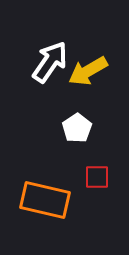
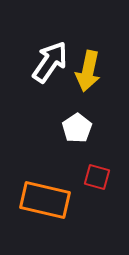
yellow arrow: rotated 48 degrees counterclockwise
red square: rotated 16 degrees clockwise
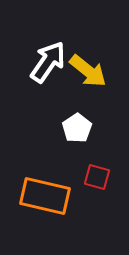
white arrow: moved 2 px left
yellow arrow: rotated 63 degrees counterclockwise
orange rectangle: moved 4 px up
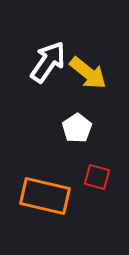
yellow arrow: moved 2 px down
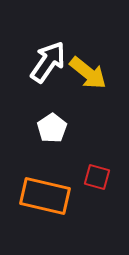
white pentagon: moved 25 px left
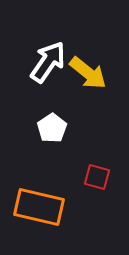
orange rectangle: moved 6 px left, 11 px down
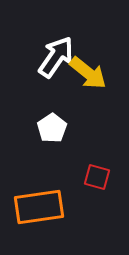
white arrow: moved 8 px right, 5 px up
orange rectangle: rotated 21 degrees counterclockwise
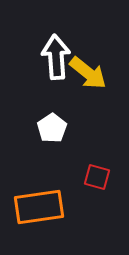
white arrow: rotated 39 degrees counterclockwise
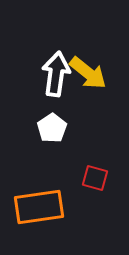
white arrow: moved 17 px down; rotated 12 degrees clockwise
red square: moved 2 px left, 1 px down
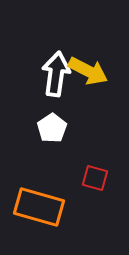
yellow arrow: moved 2 px up; rotated 12 degrees counterclockwise
orange rectangle: rotated 24 degrees clockwise
